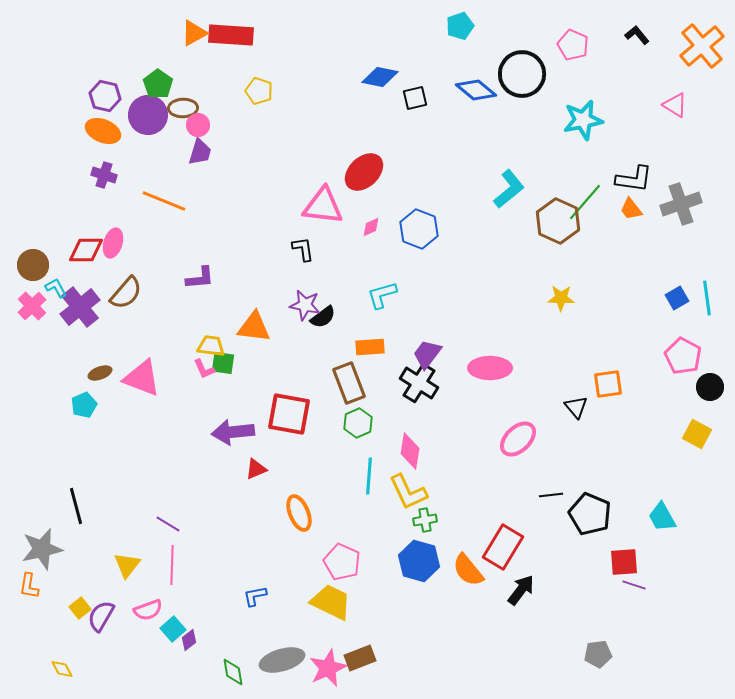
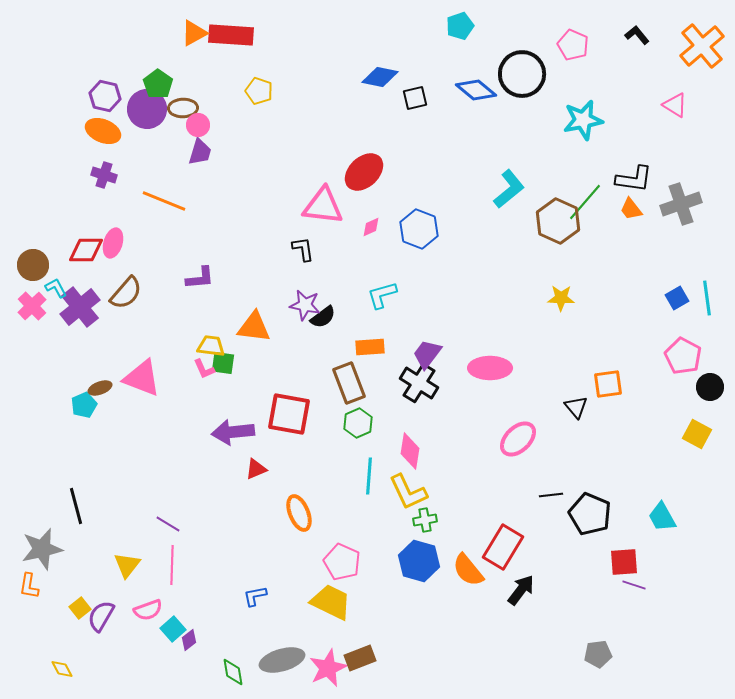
purple circle at (148, 115): moved 1 px left, 6 px up
brown ellipse at (100, 373): moved 15 px down
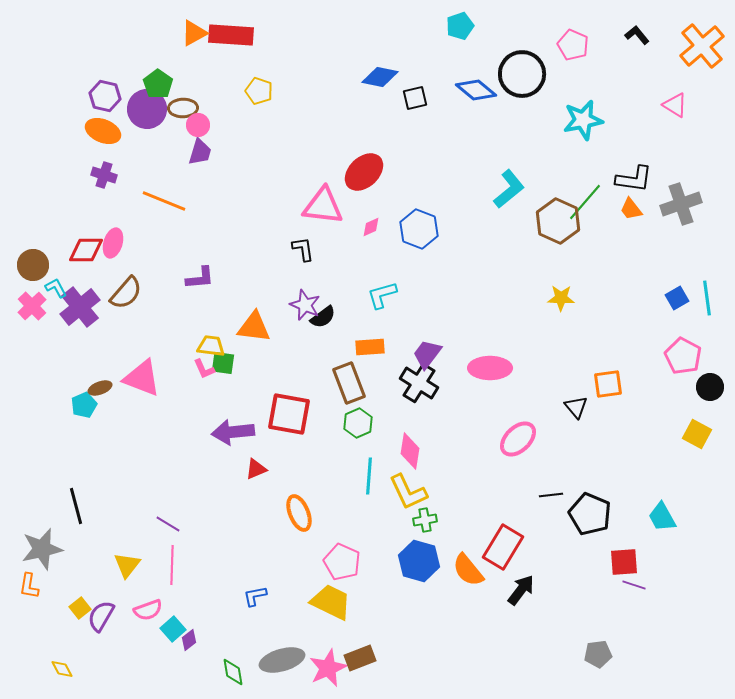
purple star at (305, 305): rotated 12 degrees clockwise
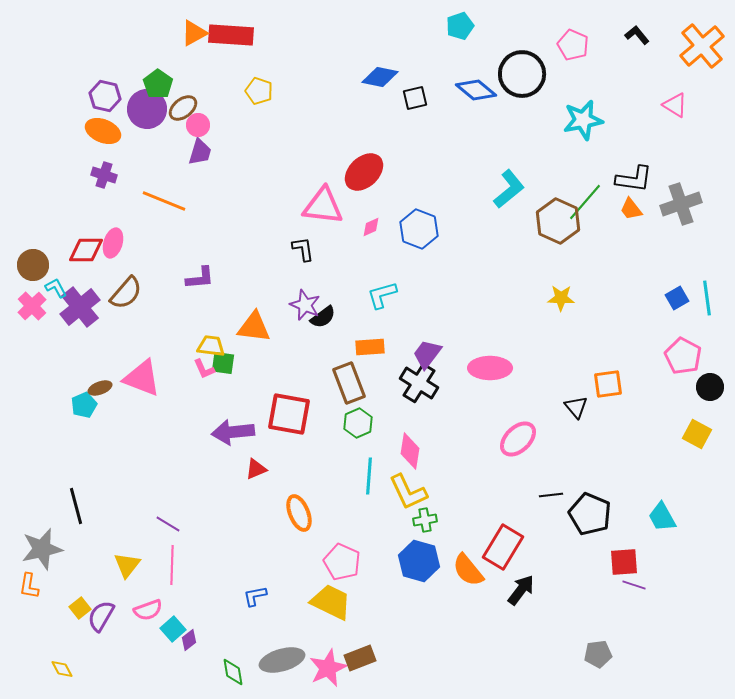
brown ellipse at (183, 108): rotated 36 degrees counterclockwise
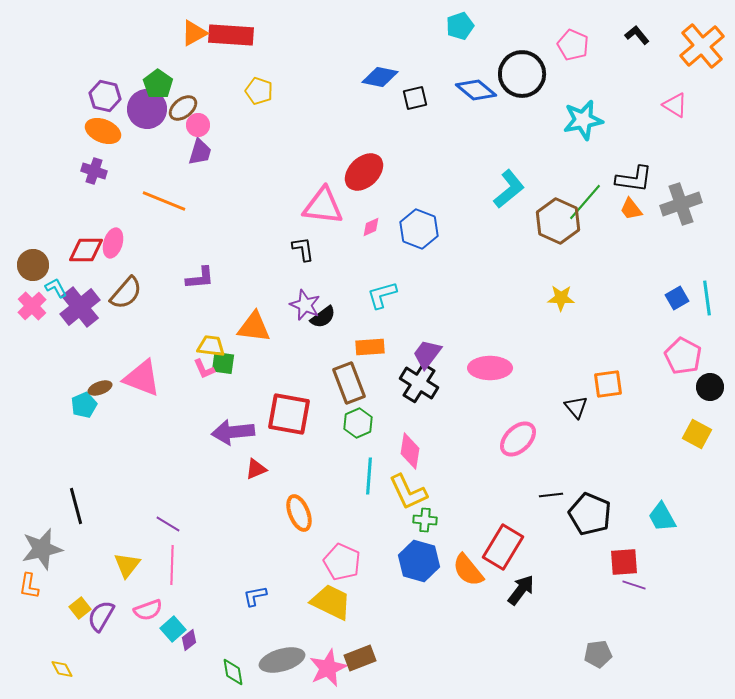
purple cross at (104, 175): moved 10 px left, 4 px up
green cross at (425, 520): rotated 15 degrees clockwise
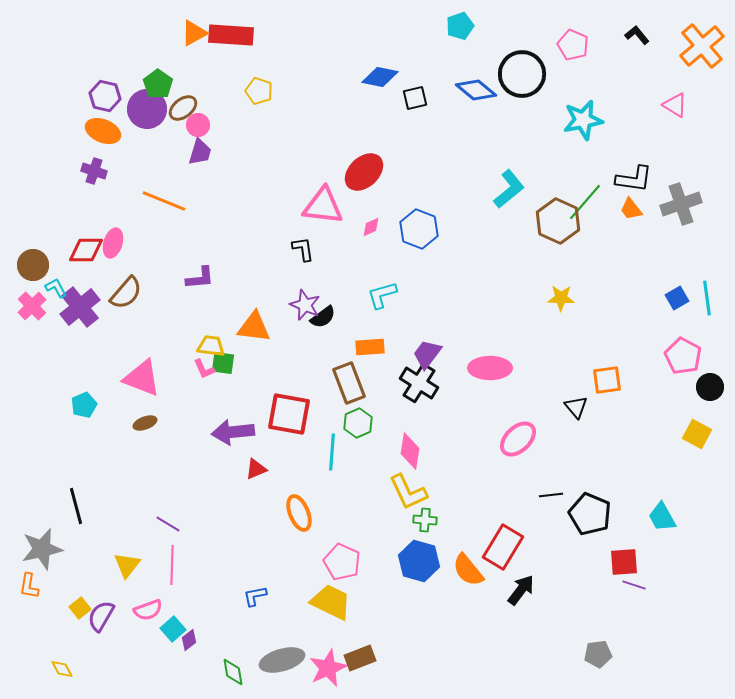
orange square at (608, 384): moved 1 px left, 4 px up
brown ellipse at (100, 388): moved 45 px right, 35 px down
cyan line at (369, 476): moved 37 px left, 24 px up
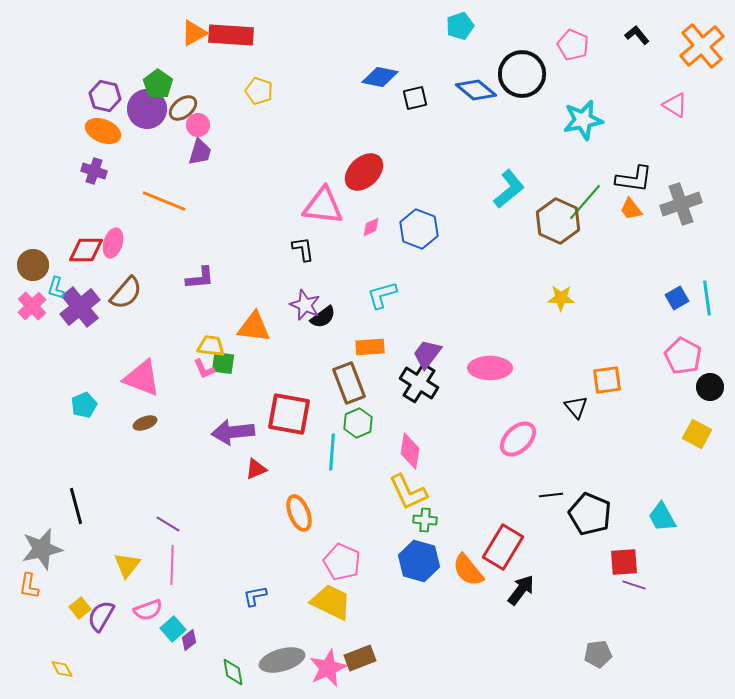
cyan L-shape at (56, 288): rotated 135 degrees counterclockwise
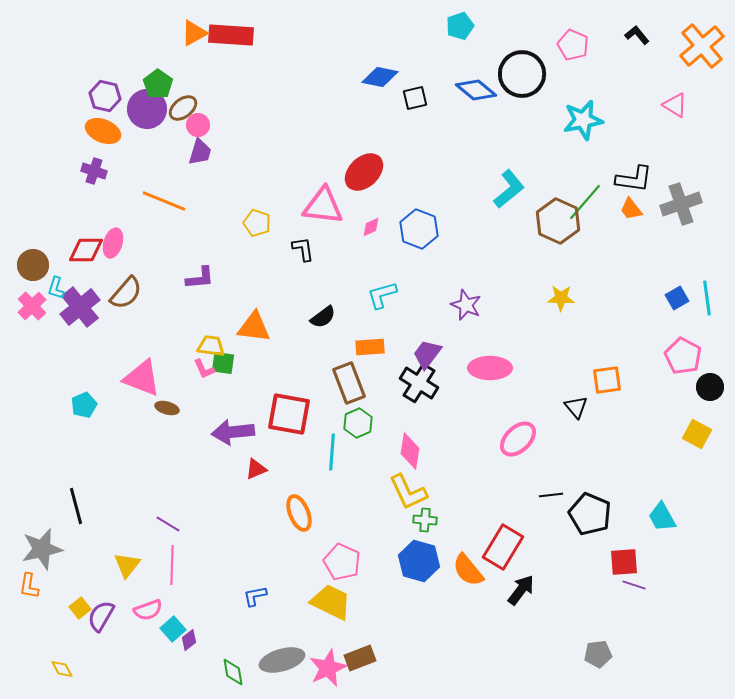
yellow pentagon at (259, 91): moved 2 px left, 132 px down
purple star at (305, 305): moved 161 px right
brown ellipse at (145, 423): moved 22 px right, 15 px up; rotated 35 degrees clockwise
